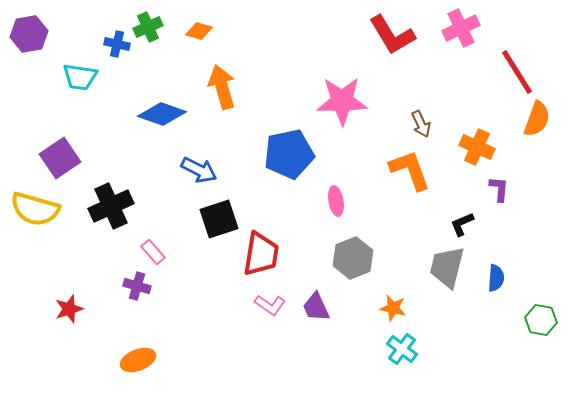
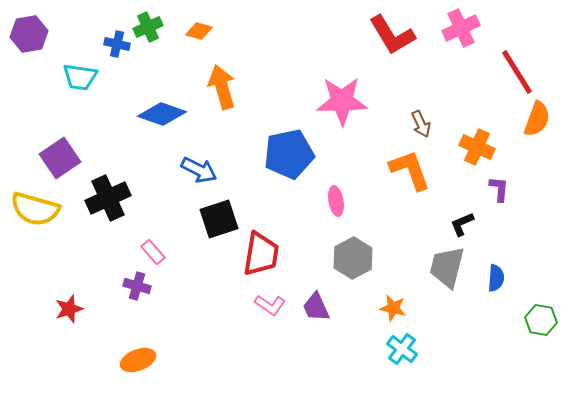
black cross: moved 3 px left, 8 px up
gray hexagon: rotated 6 degrees counterclockwise
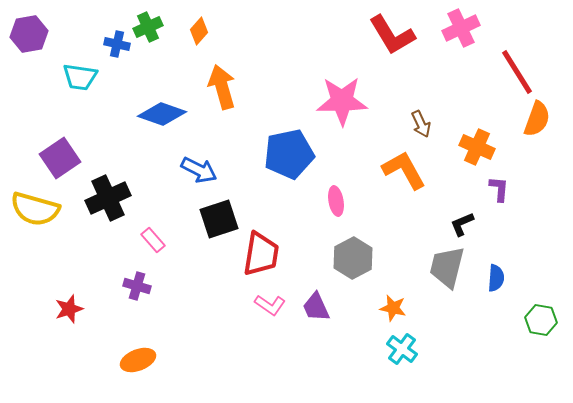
orange diamond: rotated 64 degrees counterclockwise
orange L-shape: moved 6 px left; rotated 9 degrees counterclockwise
pink rectangle: moved 12 px up
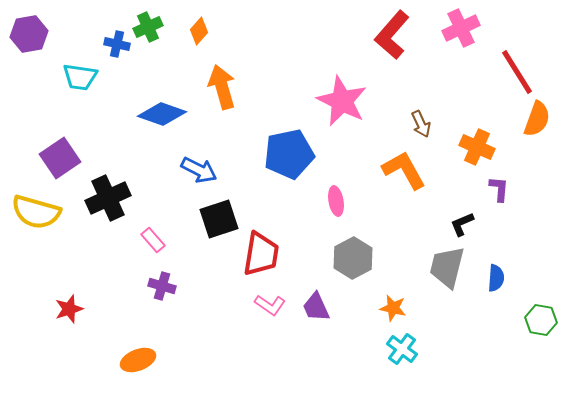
red L-shape: rotated 72 degrees clockwise
pink star: rotated 27 degrees clockwise
yellow semicircle: moved 1 px right, 3 px down
purple cross: moved 25 px right
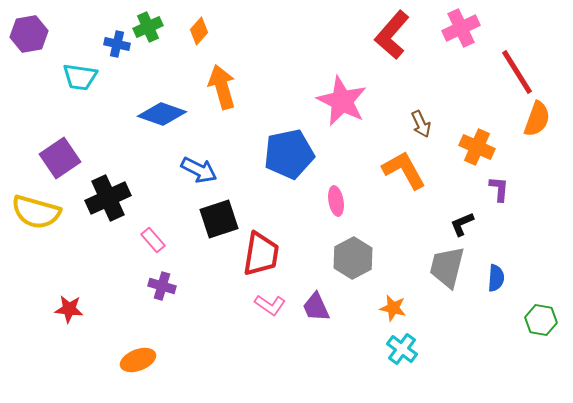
red star: rotated 24 degrees clockwise
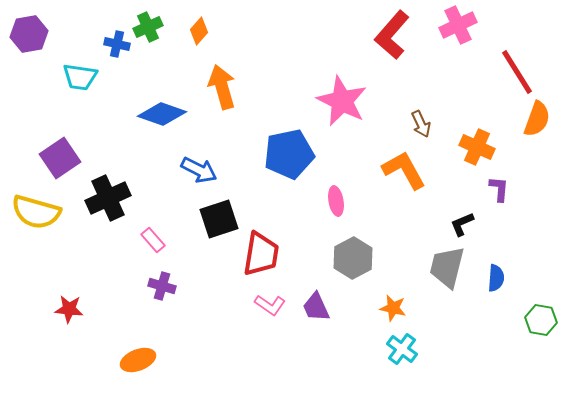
pink cross: moved 3 px left, 3 px up
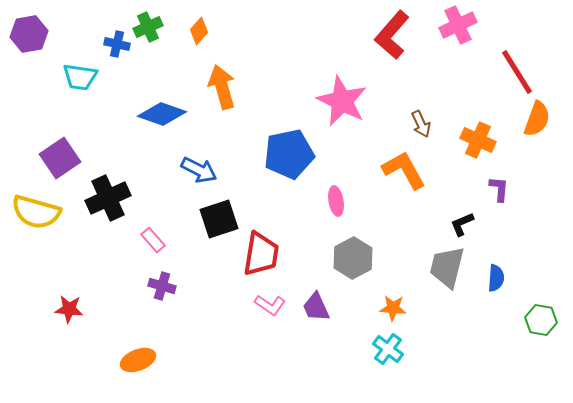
orange cross: moved 1 px right, 7 px up
orange star: rotated 8 degrees counterclockwise
cyan cross: moved 14 px left
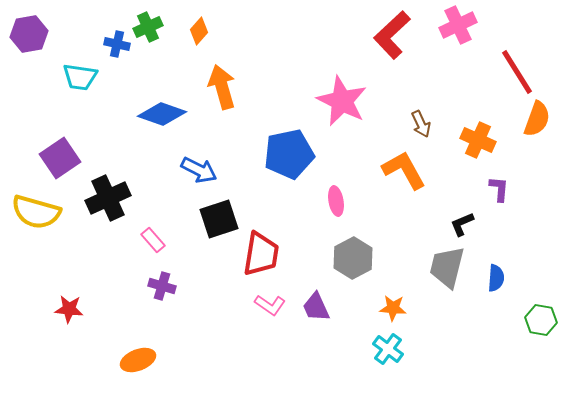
red L-shape: rotated 6 degrees clockwise
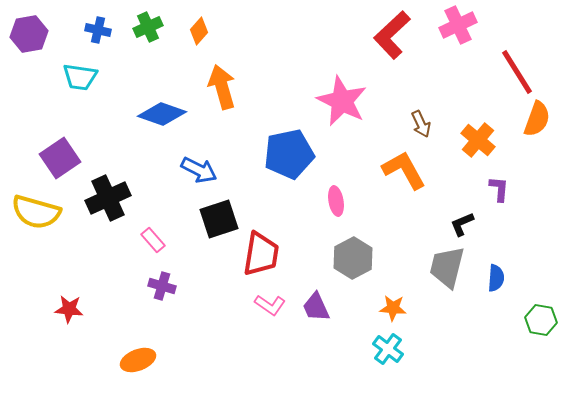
blue cross: moved 19 px left, 14 px up
orange cross: rotated 16 degrees clockwise
